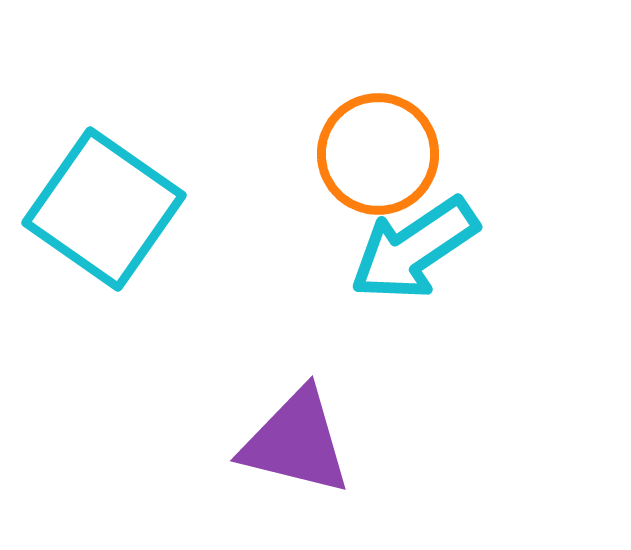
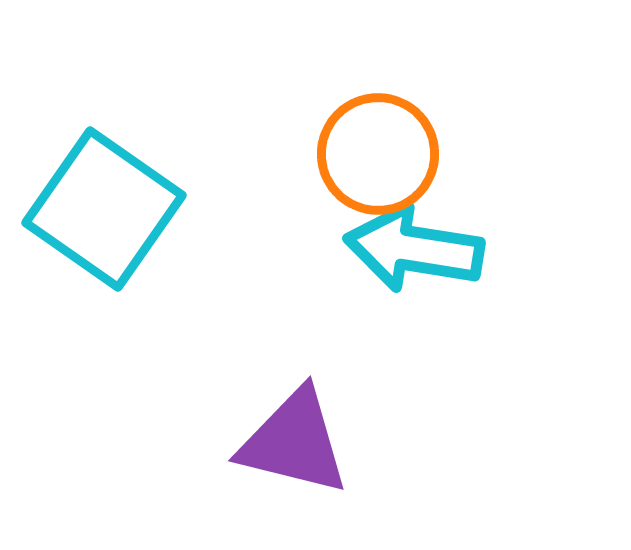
cyan arrow: rotated 43 degrees clockwise
purple triangle: moved 2 px left
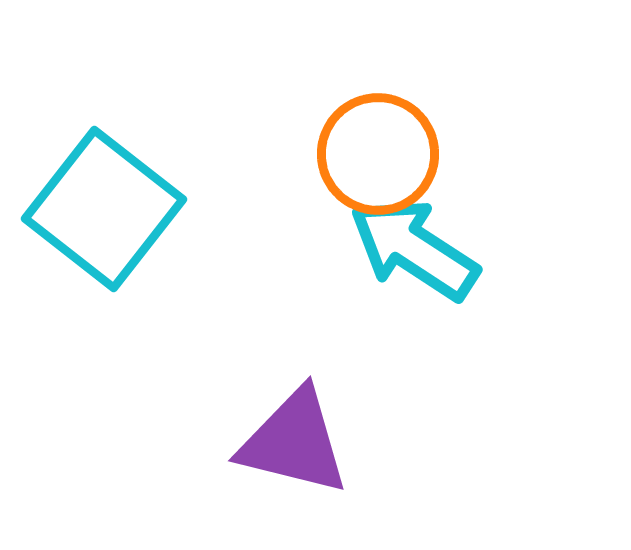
cyan square: rotated 3 degrees clockwise
cyan arrow: rotated 24 degrees clockwise
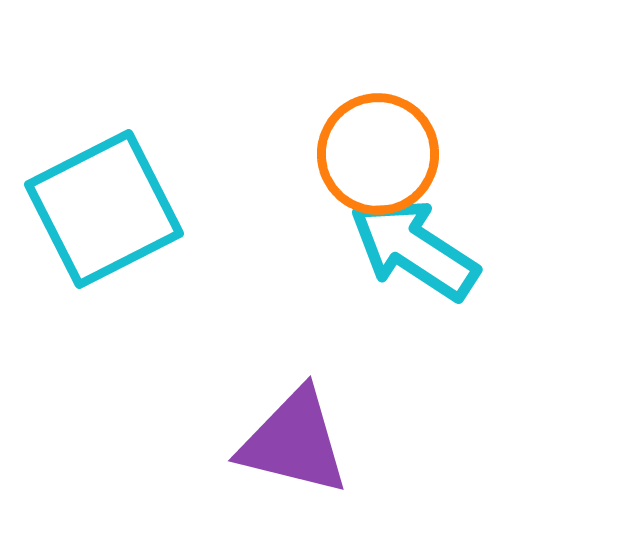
cyan square: rotated 25 degrees clockwise
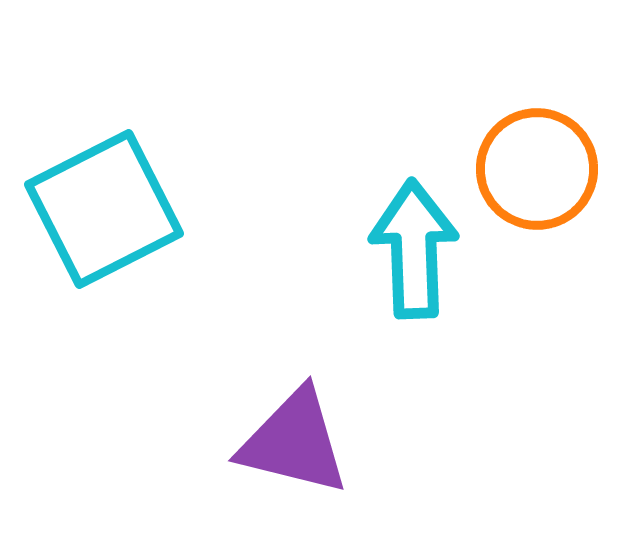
orange circle: moved 159 px right, 15 px down
cyan arrow: rotated 55 degrees clockwise
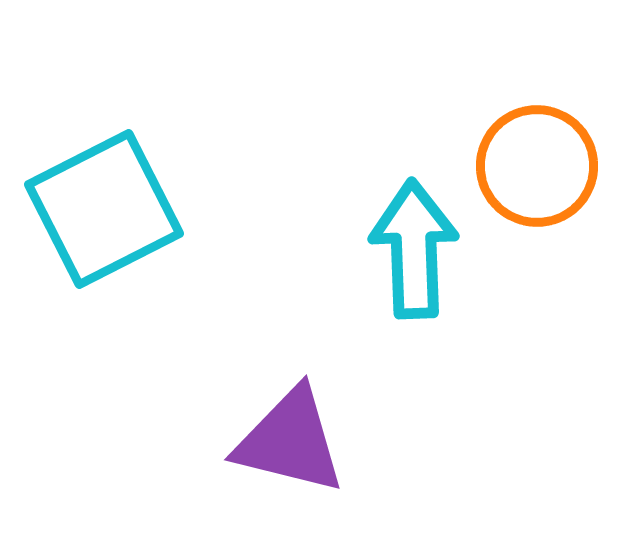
orange circle: moved 3 px up
purple triangle: moved 4 px left, 1 px up
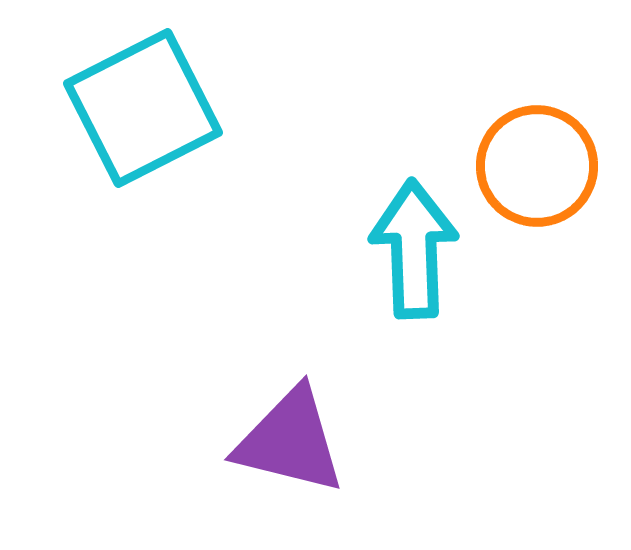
cyan square: moved 39 px right, 101 px up
